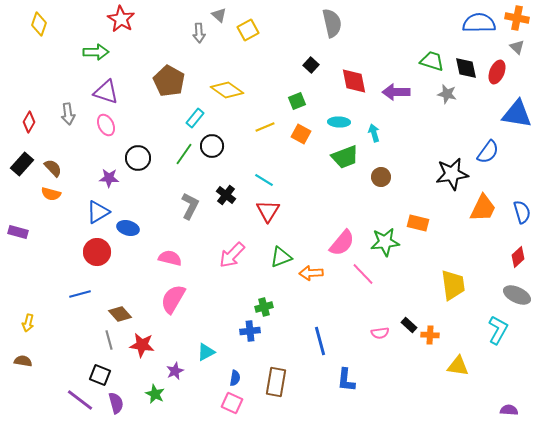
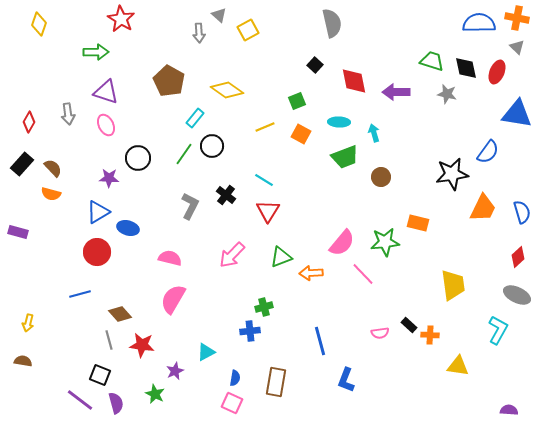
black square at (311, 65): moved 4 px right
blue L-shape at (346, 380): rotated 15 degrees clockwise
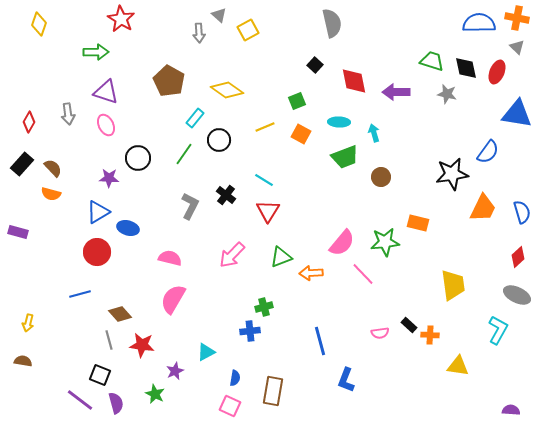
black circle at (212, 146): moved 7 px right, 6 px up
brown rectangle at (276, 382): moved 3 px left, 9 px down
pink square at (232, 403): moved 2 px left, 3 px down
purple semicircle at (509, 410): moved 2 px right
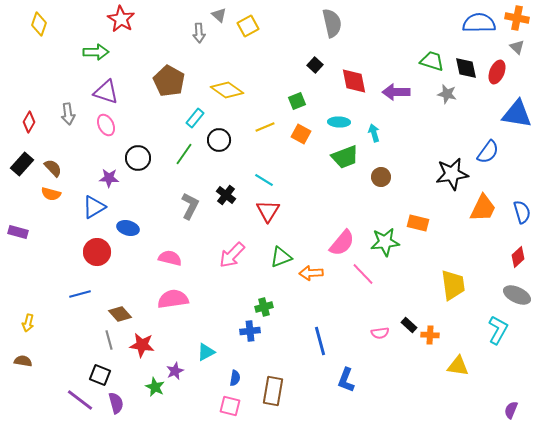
yellow square at (248, 30): moved 4 px up
blue triangle at (98, 212): moved 4 px left, 5 px up
pink semicircle at (173, 299): rotated 52 degrees clockwise
green star at (155, 394): moved 7 px up
pink square at (230, 406): rotated 10 degrees counterclockwise
purple semicircle at (511, 410): rotated 72 degrees counterclockwise
